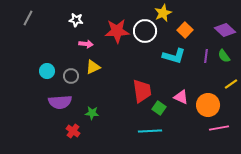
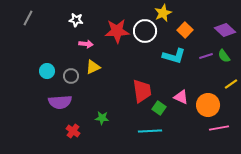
purple line: rotated 64 degrees clockwise
green star: moved 10 px right, 5 px down
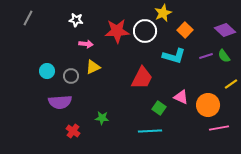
red trapezoid: moved 13 px up; rotated 35 degrees clockwise
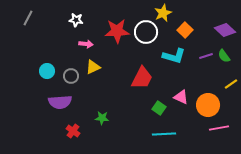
white circle: moved 1 px right, 1 px down
cyan line: moved 14 px right, 3 px down
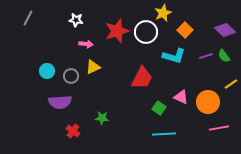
red star: rotated 15 degrees counterclockwise
orange circle: moved 3 px up
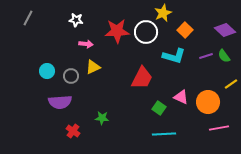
red star: rotated 15 degrees clockwise
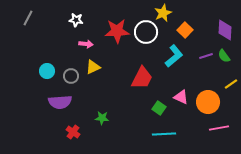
purple diamond: rotated 50 degrees clockwise
cyan L-shape: rotated 55 degrees counterclockwise
red cross: moved 1 px down
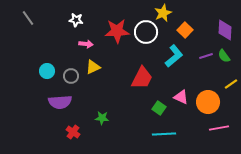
gray line: rotated 63 degrees counterclockwise
